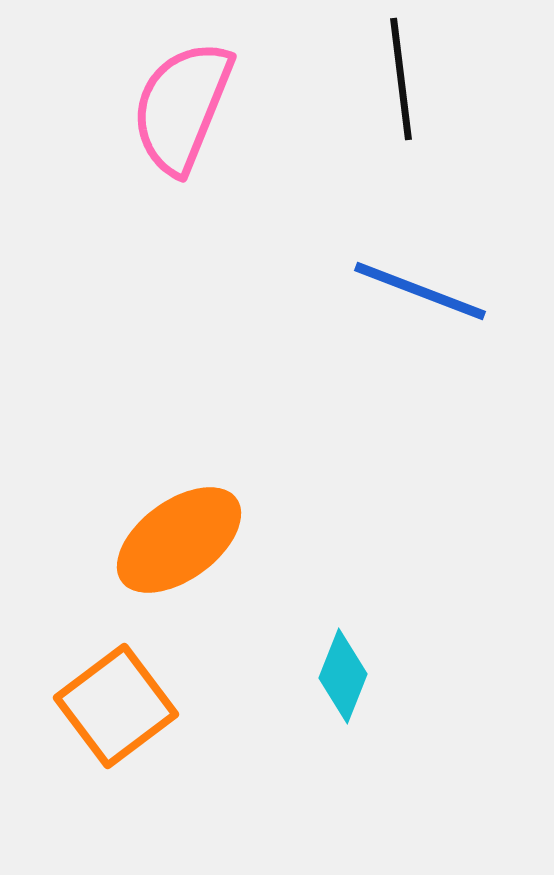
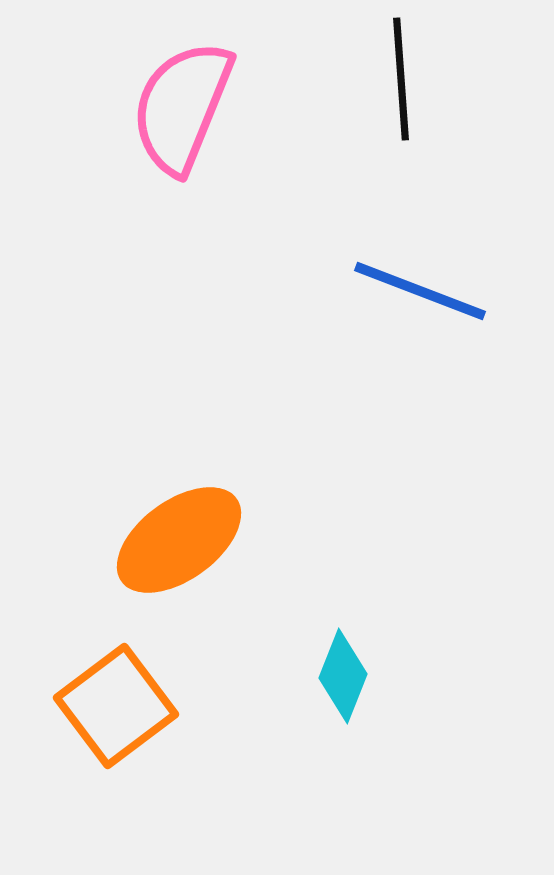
black line: rotated 3 degrees clockwise
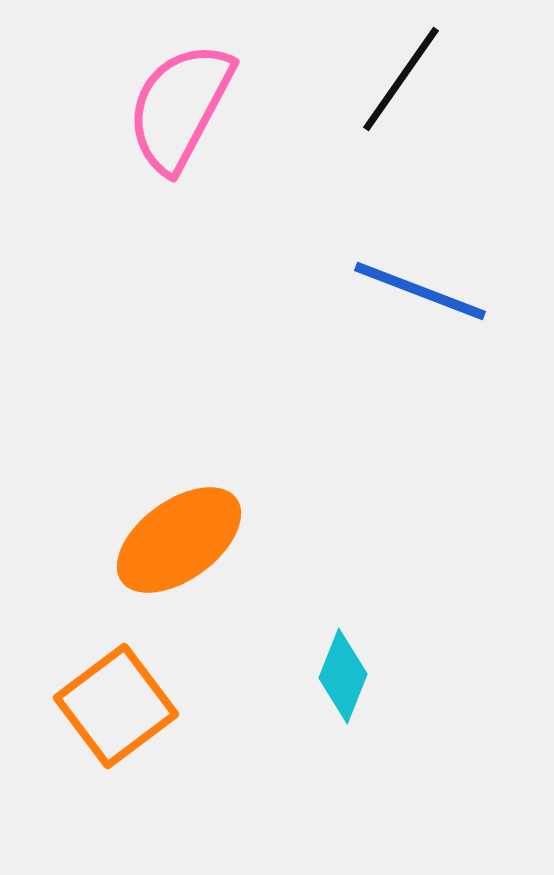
black line: rotated 39 degrees clockwise
pink semicircle: moved 2 px left; rotated 6 degrees clockwise
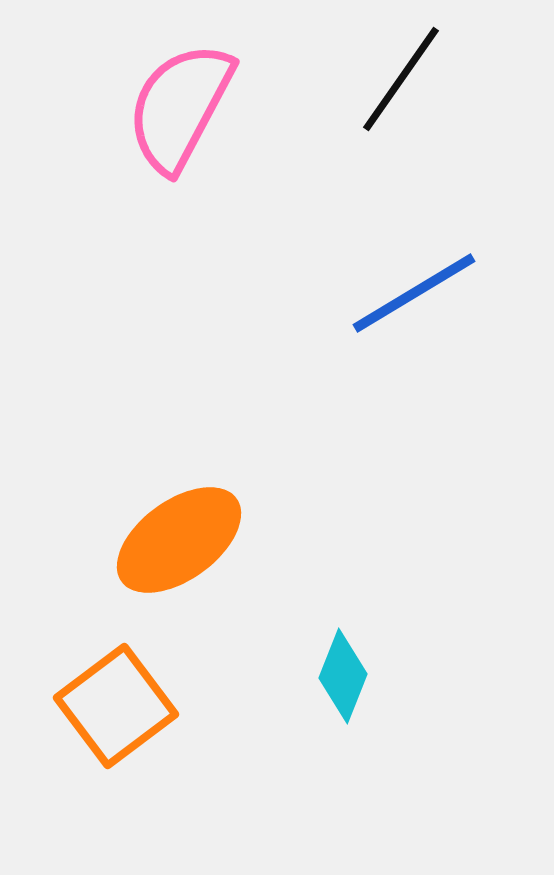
blue line: moved 6 px left, 2 px down; rotated 52 degrees counterclockwise
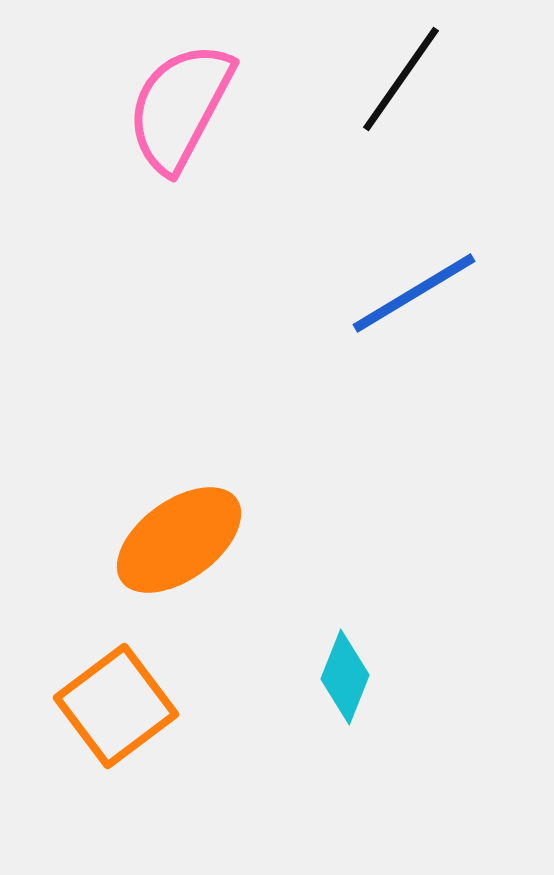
cyan diamond: moved 2 px right, 1 px down
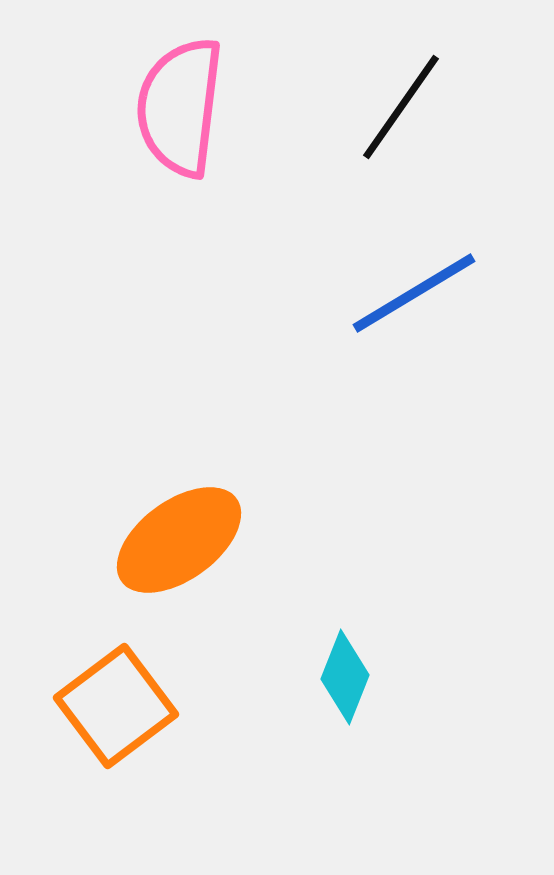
black line: moved 28 px down
pink semicircle: rotated 21 degrees counterclockwise
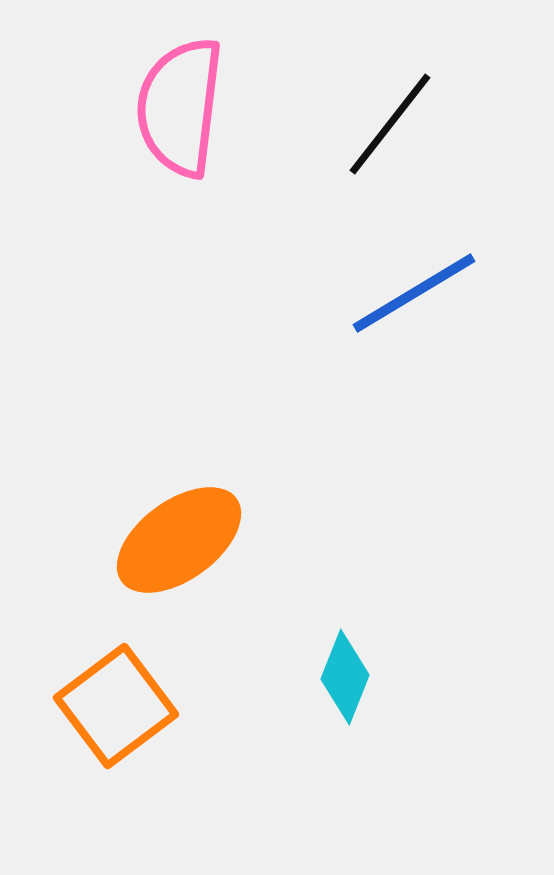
black line: moved 11 px left, 17 px down; rotated 3 degrees clockwise
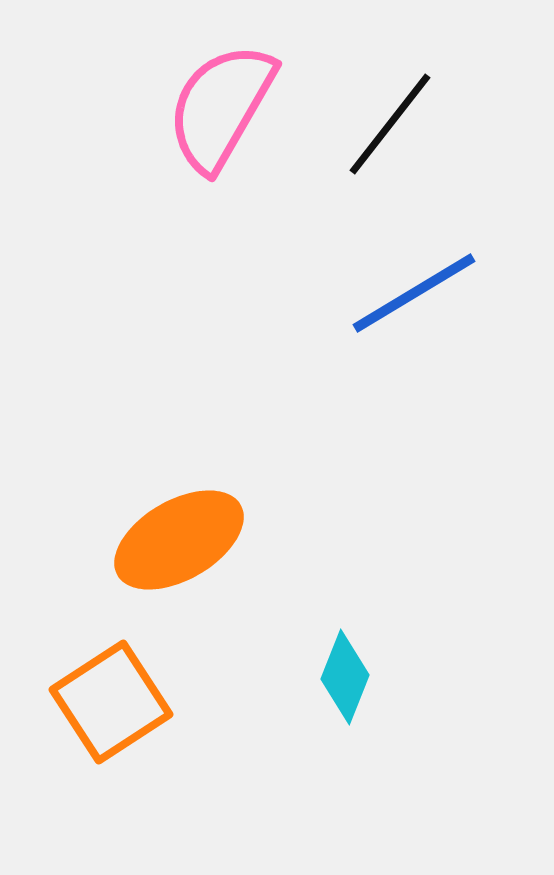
pink semicircle: moved 41 px right; rotated 23 degrees clockwise
orange ellipse: rotated 6 degrees clockwise
orange square: moved 5 px left, 4 px up; rotated 4 degrees clockwise
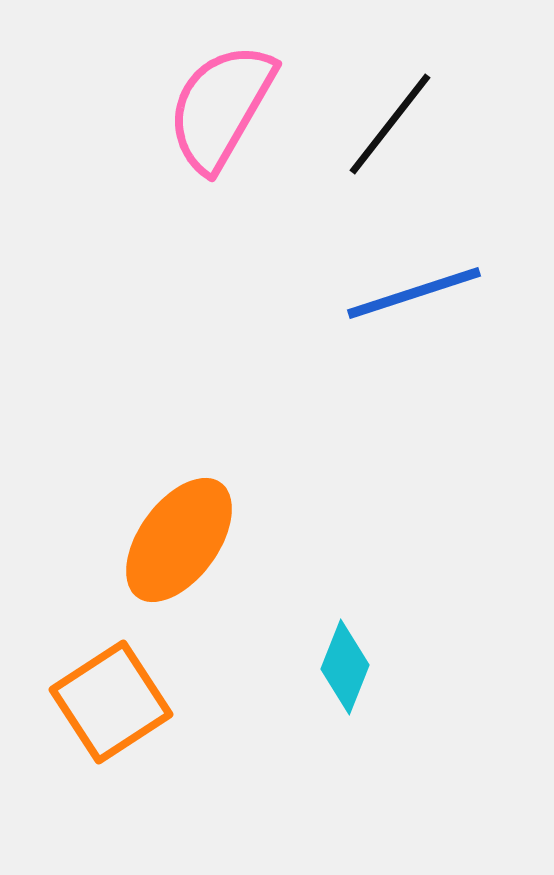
blue line: rotated 13 degrees clockwise
orange ellipse: rotated 24 degrees counterclockwise
cyan diamond: moved 10 px up
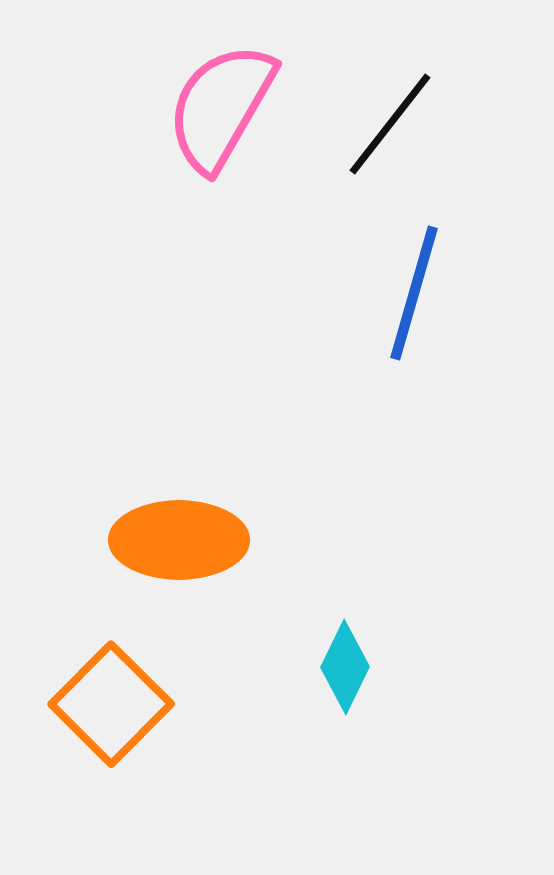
blue line: rotated 56 degrees counterclockwise
orange ellipse: rotated 54 degrees clockwise
cyan diamond: rotated 4 degrees clockwise
orange square: moved 2 px down; rotated 12 degrees counterclockwise
